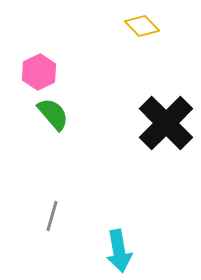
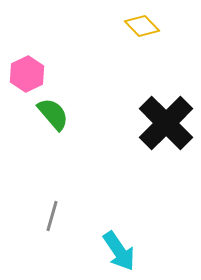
pink hexagon: moved 12 px left, 2 px down
cyan arrow: rotated 24 degrees counterclockwise
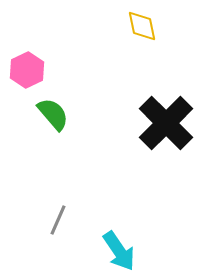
yellow diamond: rotated 32 degrees clockwise
pink hexagon: moved 4 px up
gray line: moved 6 px right, 4 px down; rotated 8 degrees clockwise
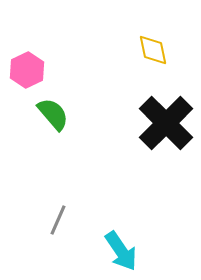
yellow diamond: moved 11 px right, 24 px down
cyan arrow: moved 2 px right
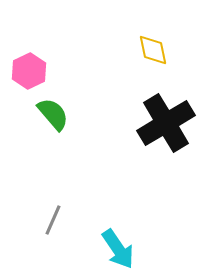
pink hexagon: moved 2 px right, 1 px down
black cross: rotated 14 degrees clockwise
gray line: moved 5 px left
cyan arrow: moved 3 px left, 2 px up
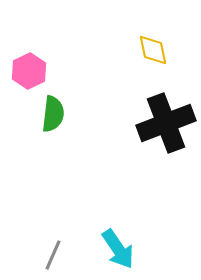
green semicircle: rotated 48 degrees clockwise
black cross: rotated 10 degrees clockwise
gray line: moved 35 px down
